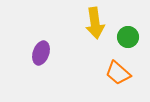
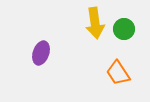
green circle: moved 4 px left, 8 px up
orange trapezoid: rotated 16 degrees clockwise
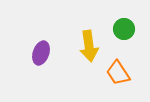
yellow arrow: moved 6 px left, 23 px down
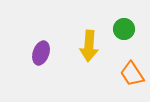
yellow arrow: rotated 12 degrees clockwise
orange trapezoid: moved 14 px right, 1 px down
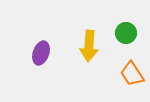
green circle: moved 2 px right, 4 px down
